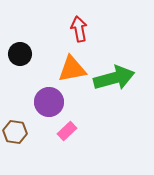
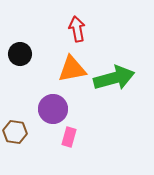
red arrow: moved 2 px left
purple circle: moved 4 px right, 7 px down
pink rectangle: moved 2 px right, 6 px down; rotated 30 degrees counterclockwise
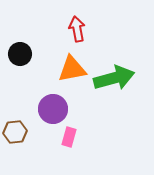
brown hexagon: rotated 15 degrees counterclockwise
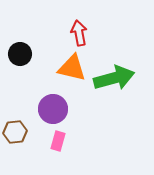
red arrow: moved 2 px right, 4 px down
orange triangle: moved 1 px up; rotated 24 degrees clockwise
pink rectangle: moved 11 px left, 4 px down
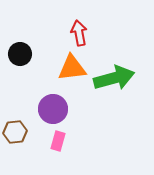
orange triangle: rotated 20 degrees counterclockwise
